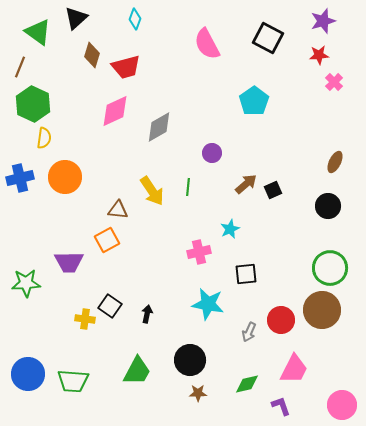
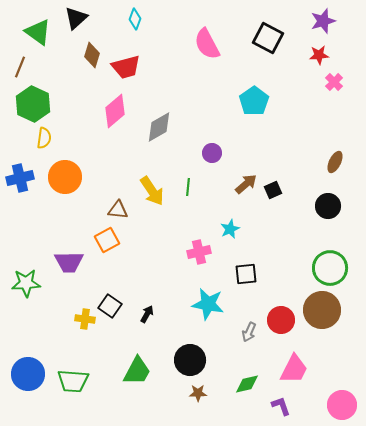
pink diamond at (115, 111): rotated 16 degrees counterclockwise
black arrow at (147, 314): rotated 18 degrees clockwise
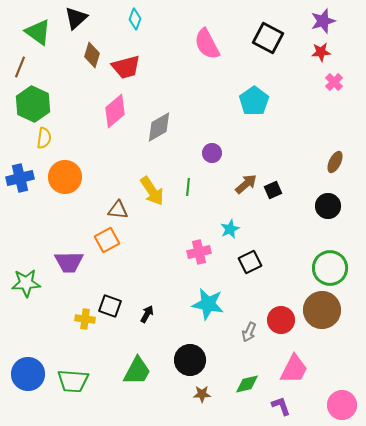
red star at (319, 55): moved 2 px right, 3 px up
black square at (246, 274): moved 4 px right, 12 px up; rotated 20 degrees counterclockwise
black square at (110, 306): rotated 15 degrees counterclockwise
brown star at (198, 393): moved 4 px right, 1 px down
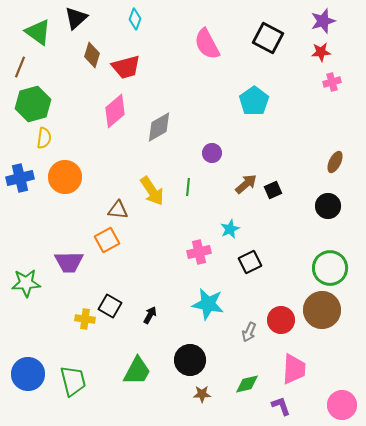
pink cross at (334, 82): moved 2 px left; rotated 30 degrees clockwise
green hexagon at (33, 104): rotated 20 degrees clockwise
black square at (110, 306): rotated 10 degrees clockwise
black arrow at (147, 314): moved 3 px right, 1 px down
pink trapezoid at (294, 369): rotated 24 degrees counterclockwise
green trapezoid at (73, 381): rotated 108 degrees counterclockwise
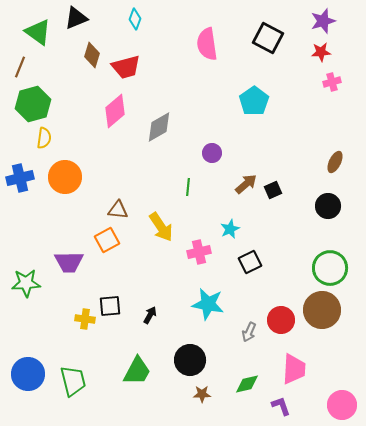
black triangle at (76, 18): rotated 20 degrees clockwise
pink semicircle at (207, 44): rotated 20 degrees clockwise
yellow arrow at (152, 191): moved 9 px right, 36 px down
black square at (110, 306): rotated 35 degrees counterclockwise
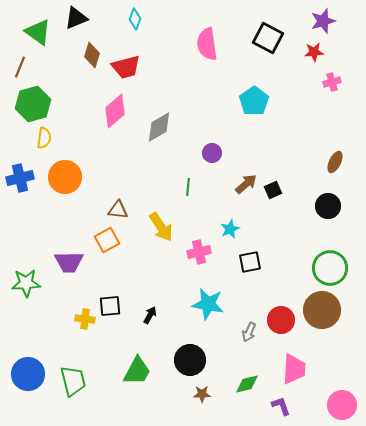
red star at (321, 52): moved 7 px left
black square at (250, 262): rotated 15 degrees clockwise
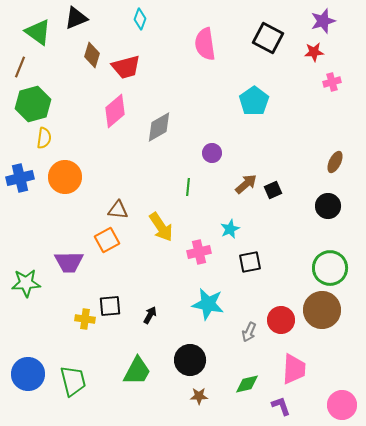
cyan diamond at (135, 19): moved 5 px right
pink semicircle at (207, 44): moved 2 px left
brown star at (202, 394): moved 3 px left, 2 px down
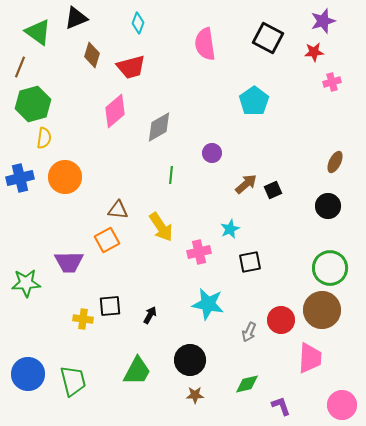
cyan diamond at (140, 19): moved 2 px left, 4 px down
red trapezoid at (126, 67): moved 5 px right
green line at (188, 187): moved 17 px left, 12 px up
yellow cross at (85, 319): moved 2 px left
pink trapezoid at (294, 369): moved 16 px right, 11 px up
brown star at (199, 396): moved 4 px left, 1 px up
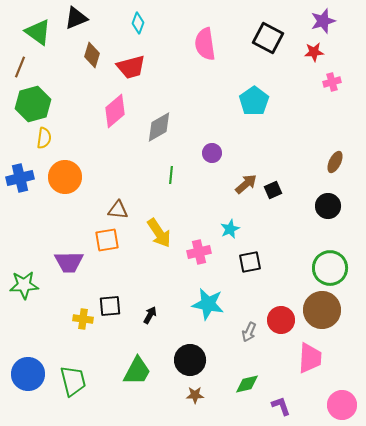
yellow arrow at (161, 227): moved 2 px left, 6 px down
orange square at (107, 240): rotated 20 degrees clockwise
green star at (26, 283): moved 2 px left, 2 px down
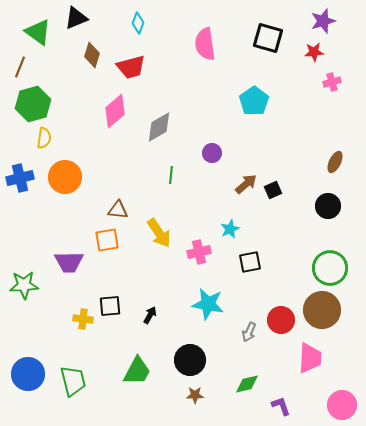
black square at (268, 38): rotated 12 degrees counterclockwise
